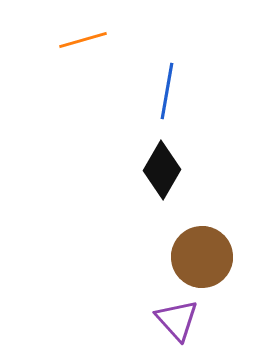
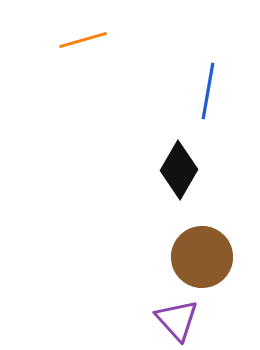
blue line: moved 41 px right
black diamond: moved 17 px right
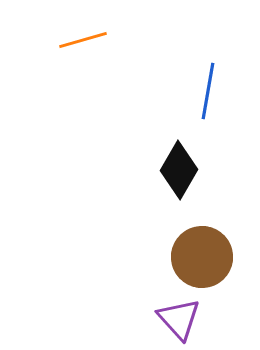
purple triangle: moved 2 px right, 1 px up
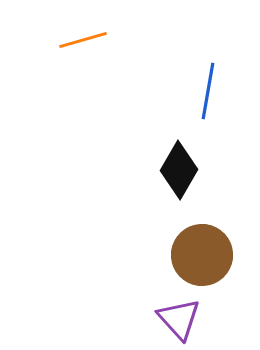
brown circle: moved 2 px up
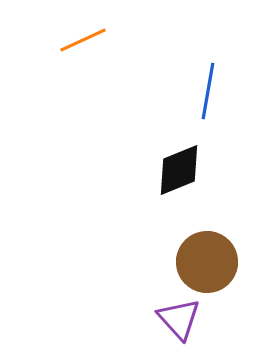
orange line: rotated 9 degrees counterclockwise
black diamond: rotated 38 degrees clockwise
brown circle: moved 5 px right, 7 px down
